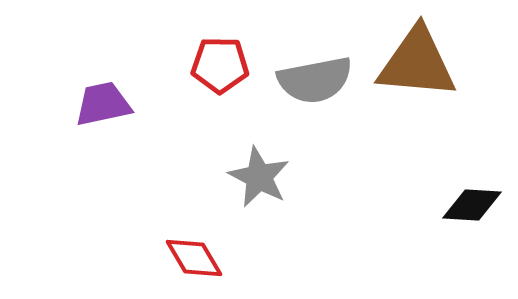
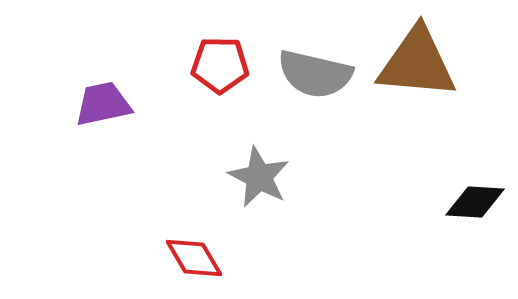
gray semicircle: moved 6 px up; rotated 24 degrees clockwise
black diamond: moved 3 px right, 3 px up
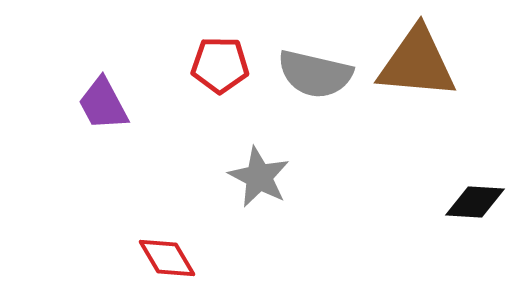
purple trapezoid: rotated 106 degrees counterclockwise
red diamond: moved 27 px left
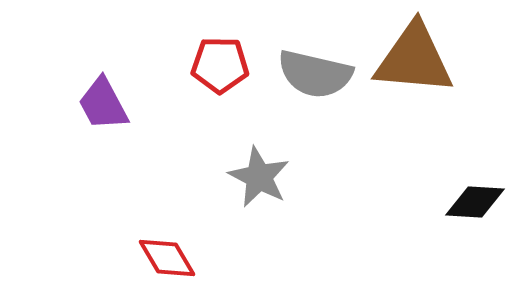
brown triangle: moved 3 px left, 4 px up
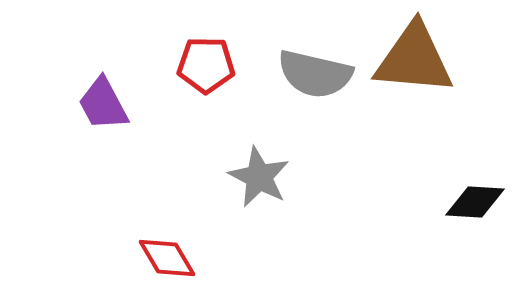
red pentagon: moved 14 px left
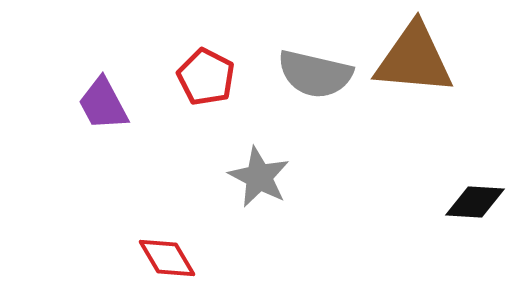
red pentagon: moved 12 px down; rotated 26 degrees clockwise
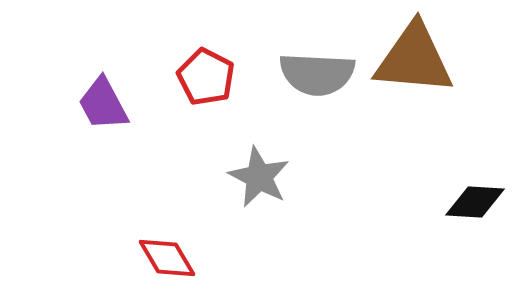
gray semicircle: moved 2 px right; rotated 10 degrees counterclockwise
